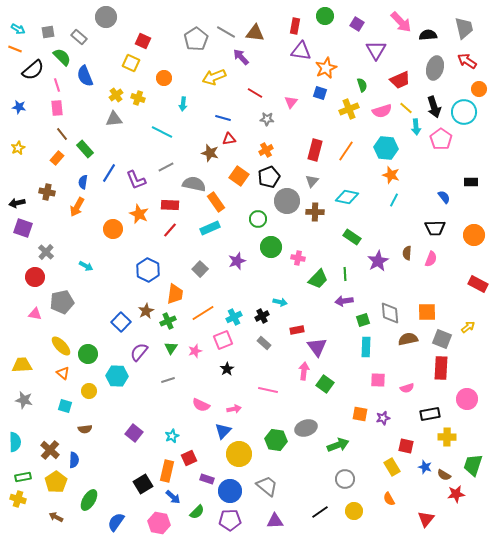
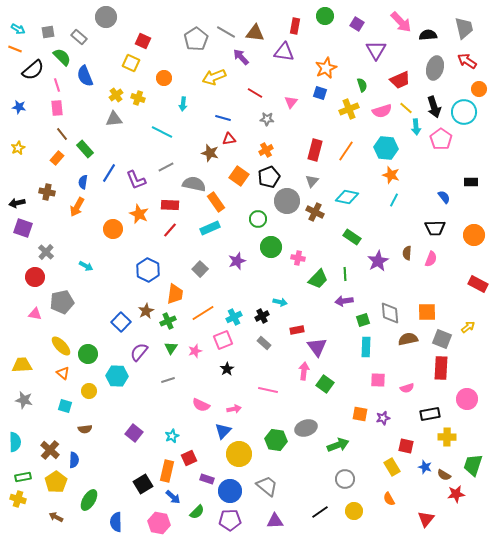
purple triangle at (301, 51): moved 17 px left, 1 px down
brown cross at (315, 212): rotated 24 degrees clockwise
blue semicircle at (116, 522): rotated 36 degrees counterclockwise
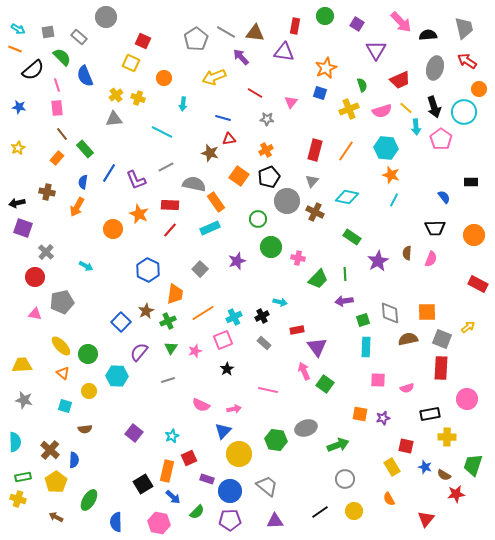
pink arrow at (304, 371): rotated 30 degrees counterclockwise
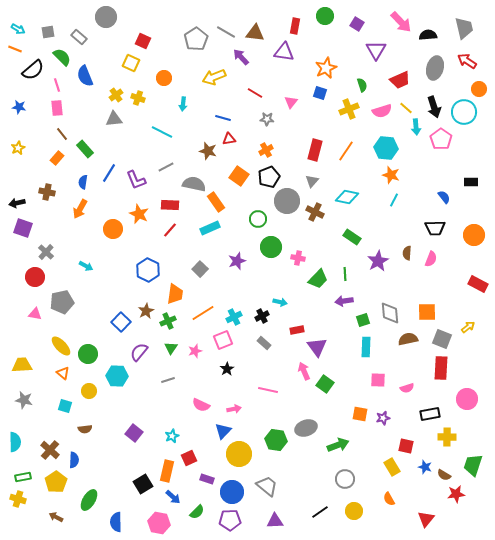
brown star at (210, 153): moved 2 px left, 2 px up
orange arrow at (77, 207): moved 3 px right, 2 px down
blue circle at (230, 491): moved 2 px right, 1 px down
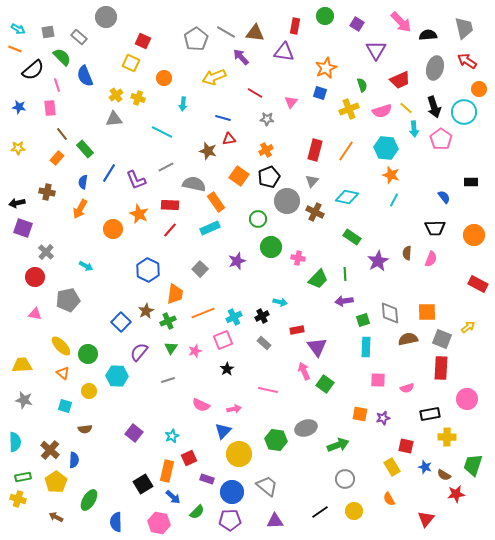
pink rectangle at (57, 108): moved 7 px left
cyan arrow at (416, 127): moved 2 px left, 2 px down
yellow star at (18, 148): rotated 24 degrees clockwise
gray pentagon at (62, 302): moved 6 px right, 2 px up
orange line at (203, 313): rotated 10 degrees clockwise
